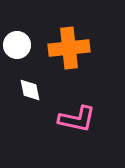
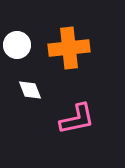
white diamond: rotated 10 degrees counterclockwise
pink L-shape: rotated 24 degrees counterclockwise
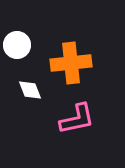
orange cross: moved 2 px right, 15 px down
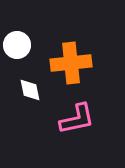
white diamond: rotated 10 degrees clockwise
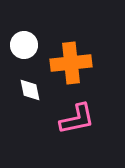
white circle: moved 7 px right
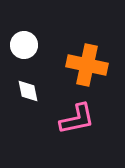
orange cross: moved 16 px right, 2 px down; rotated 18 degrees clockwise
white diamond: moved 2 px left, 1 px down
